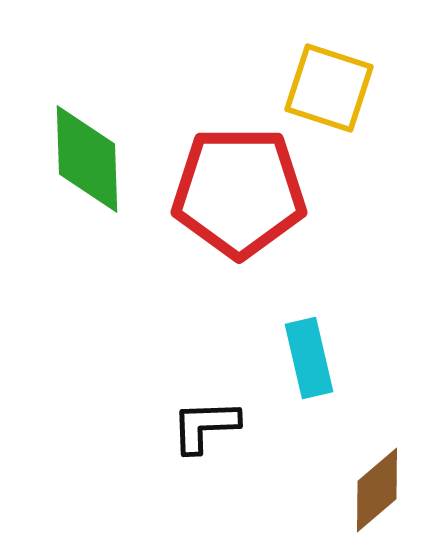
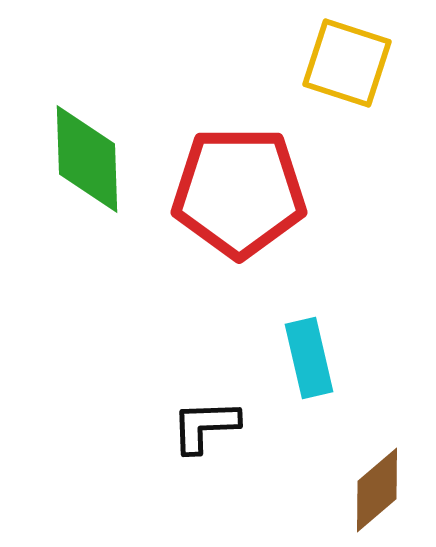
yellow square: moved 18 px right, 25 px up
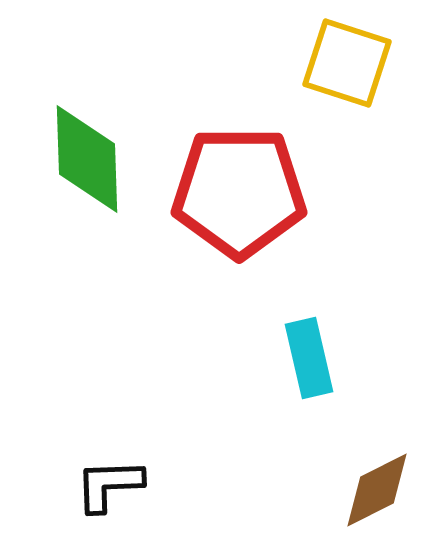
black L-shape: moved 96 px left, 59 px down
brown diamond: rotated 14 degrees clockwise
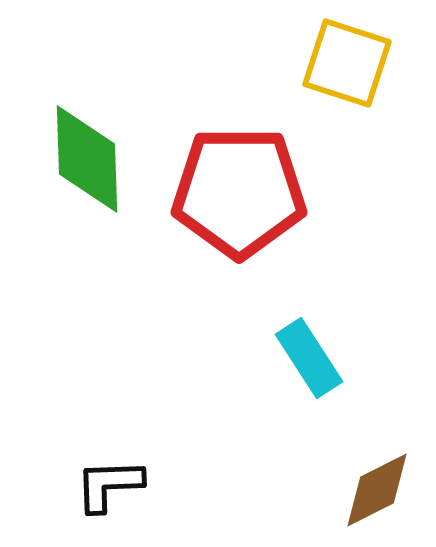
cyan rectangle: rotated 20 degrees counterclockwise
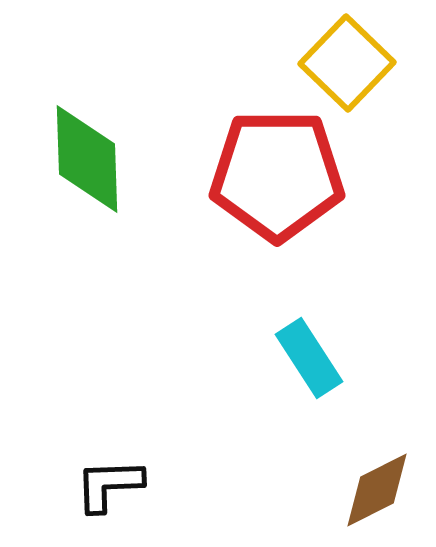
yellow square: rotated 26 degrees clockwise
red pentagon: moved 38 px right, 17 px up
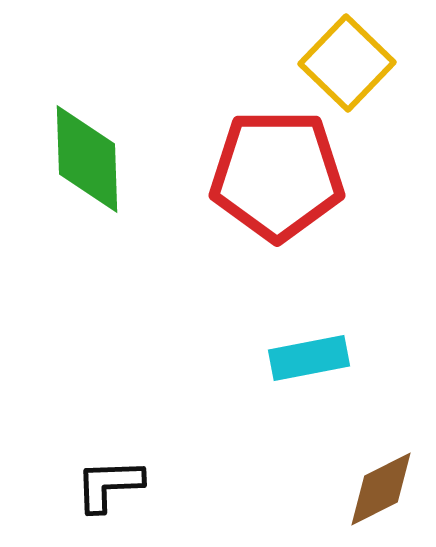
cyan rectangle: rotated 68 degrees counterclockwise
brown diamond: moved 4 px right, 1 px up
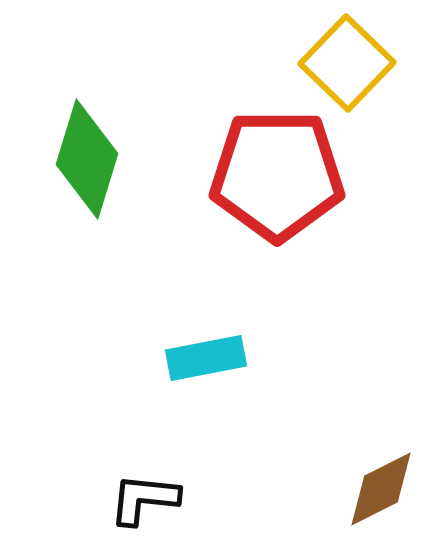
green diamond: rotated 19 degrees clockwise
cyan rectangle: moved 103 px left
black L-shape: moved 35 px right, 14 px down; rotated 8 degrees clockwise
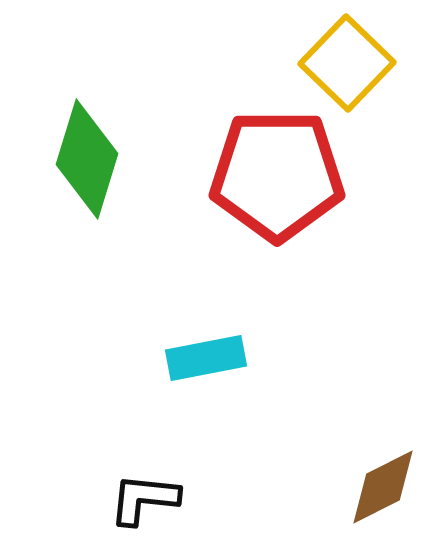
brown diamond: moved 2 px right, 2 px up
